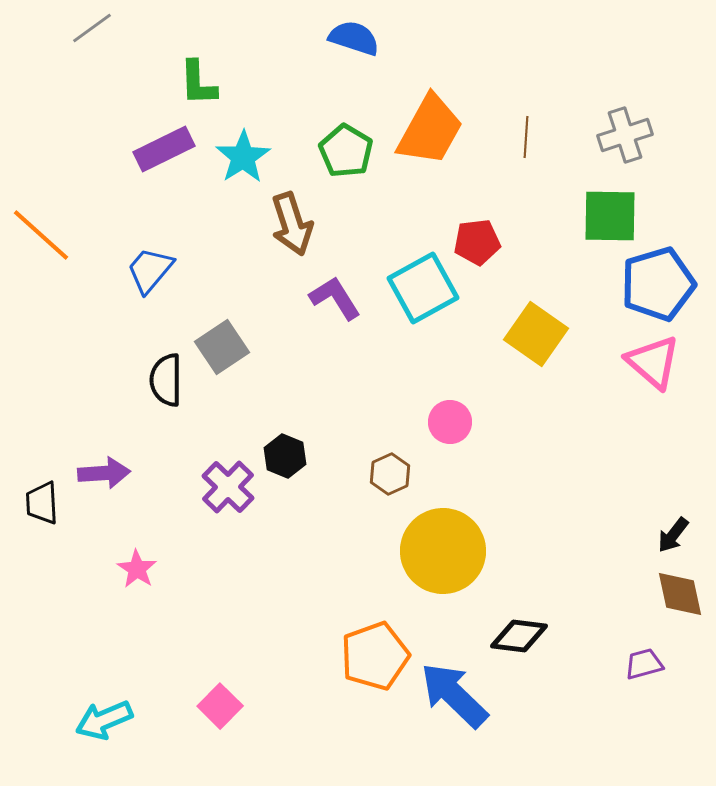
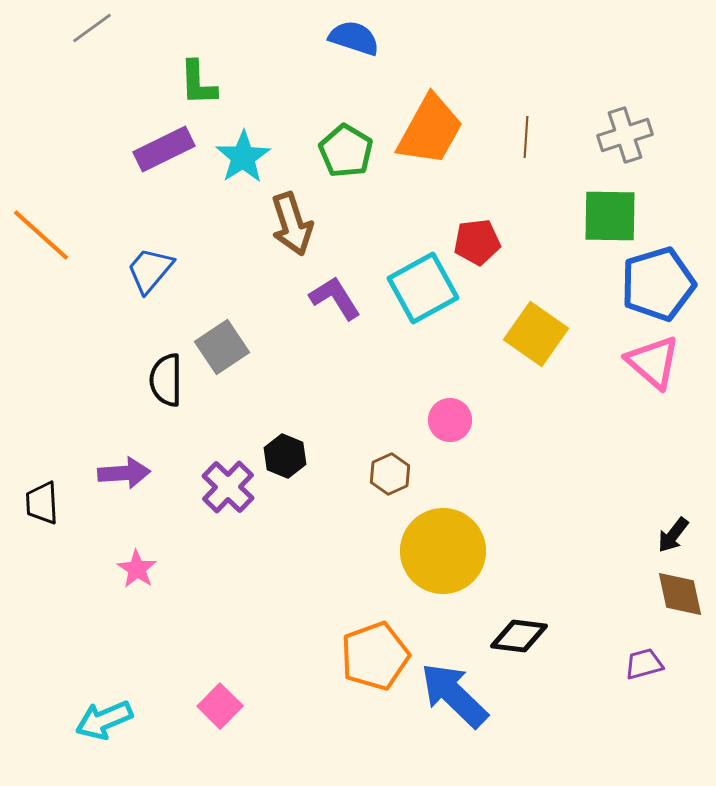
pink circle: moved 2 px up
purple arrow: moved 20 px right
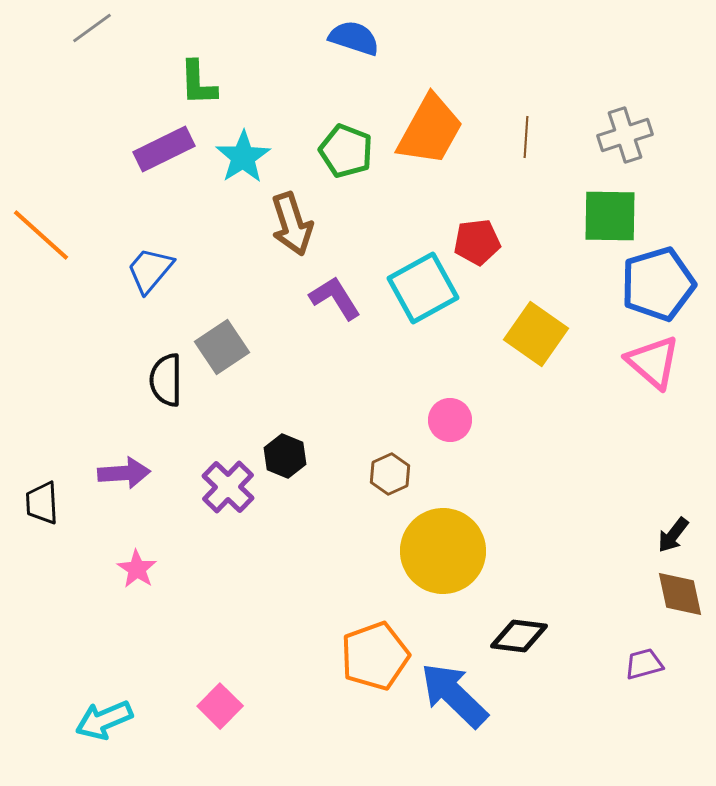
green pentagon: rotated 10 degrees counterclockwise
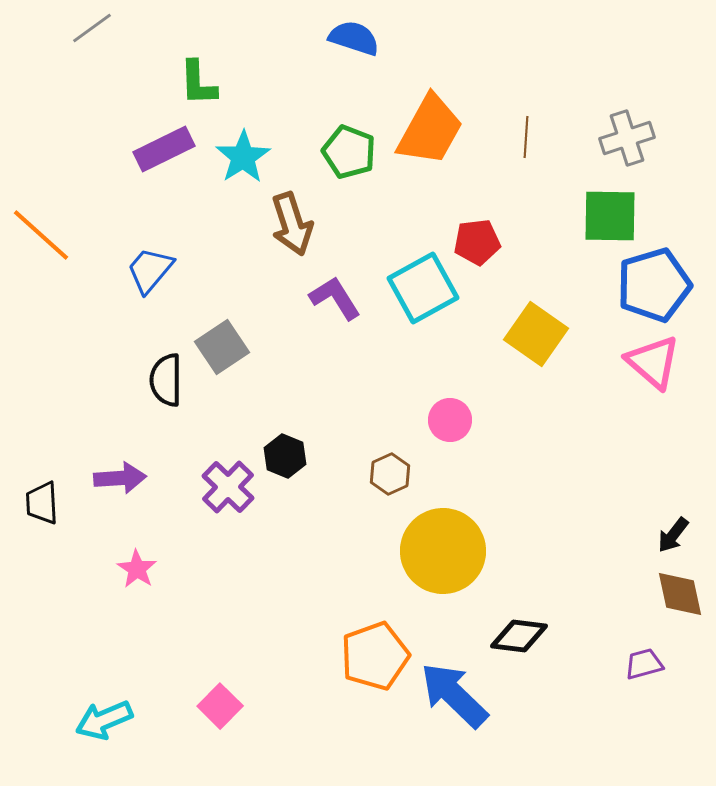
gray cross: moved 2 px right, 3 px down
green pentagon: moved 3 px right, 1 px down
blue pentagon: moved 4 px left, 1 px down
purple arrow: moved 4 px left, 5 px down
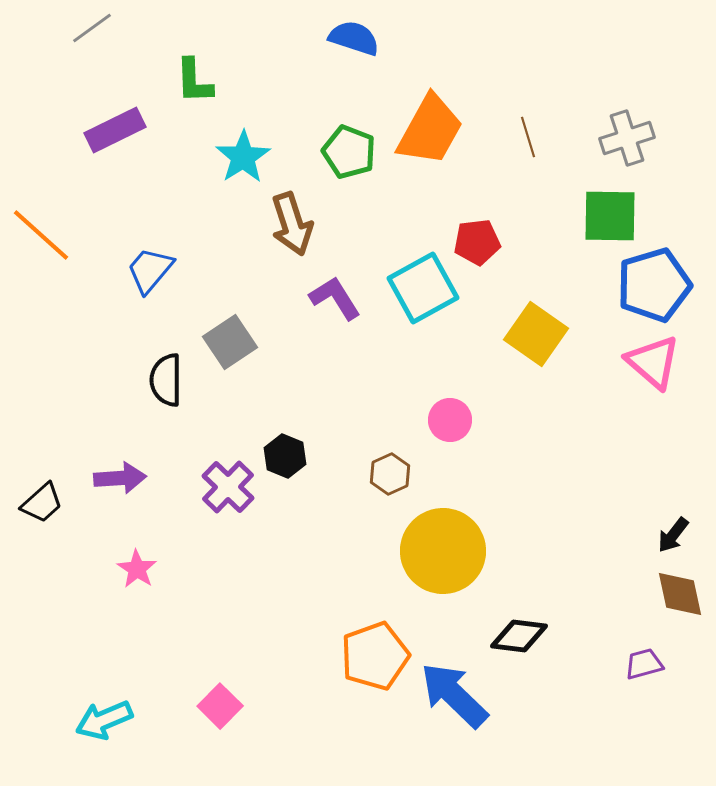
green L-shape: moved 4 px left, 2 px up
brown line: moved 2 px right; rotated 21 degrees counterclockwise
purple rectangle: moved 49 px left, 19 px up
gray square: moved 8 px right, 5 px up
black trapezoid: rotated 129 degrees counterclockwise
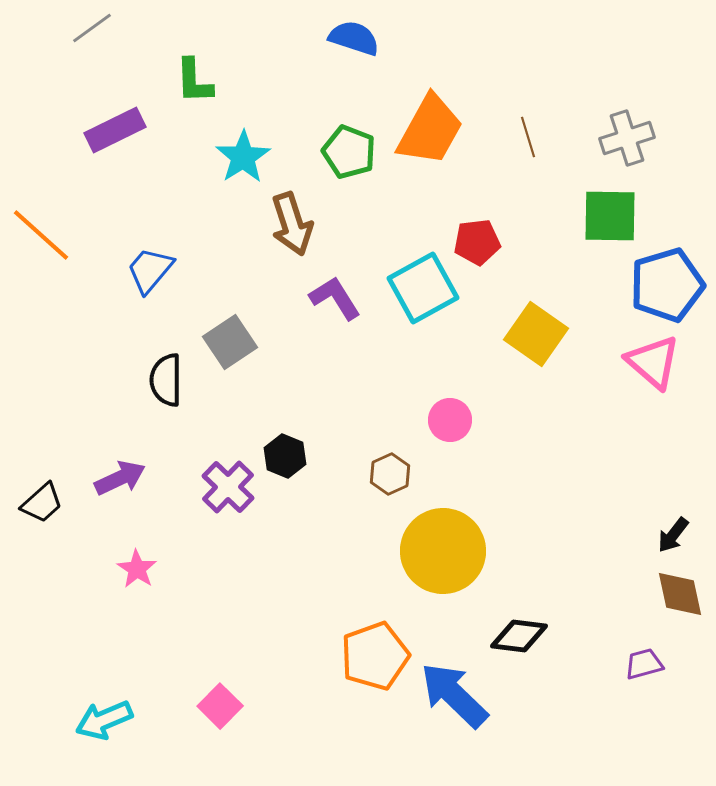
blue pentagon: moved 13 px right
purple arrow: rotated 21 degrees counterclockwise
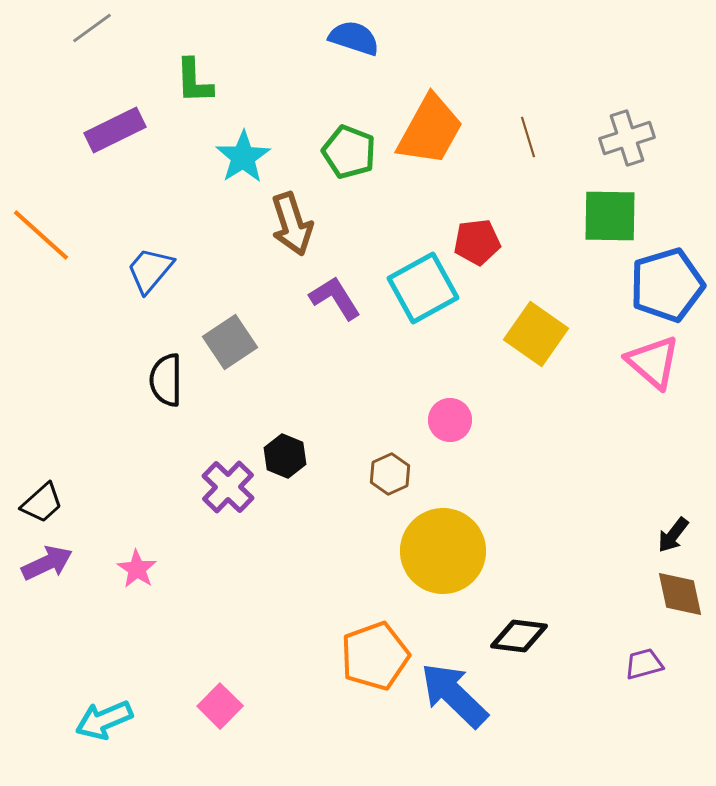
purple arrow: moved 73 px left, 85 px down
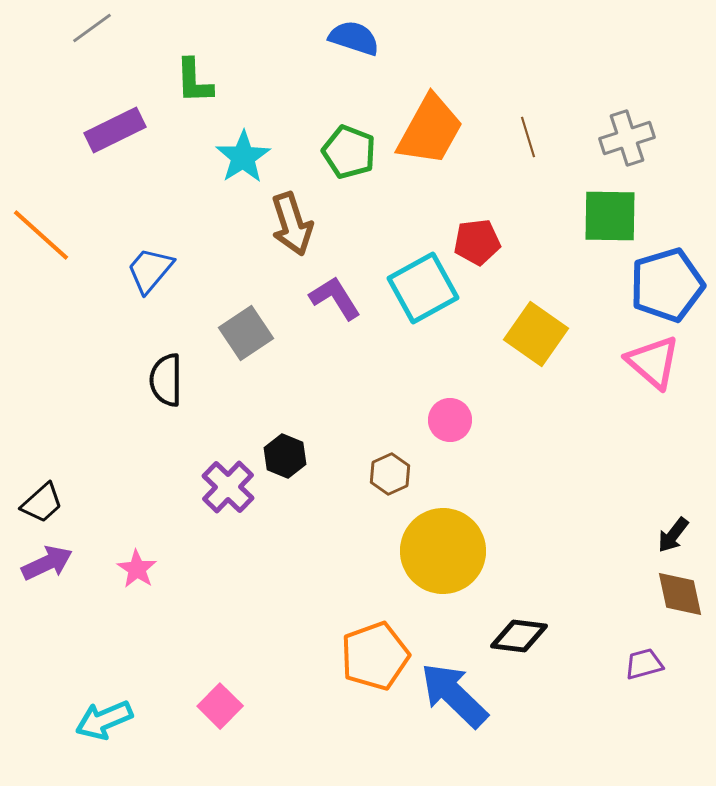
gray square: moved 16 px right, 9 px up
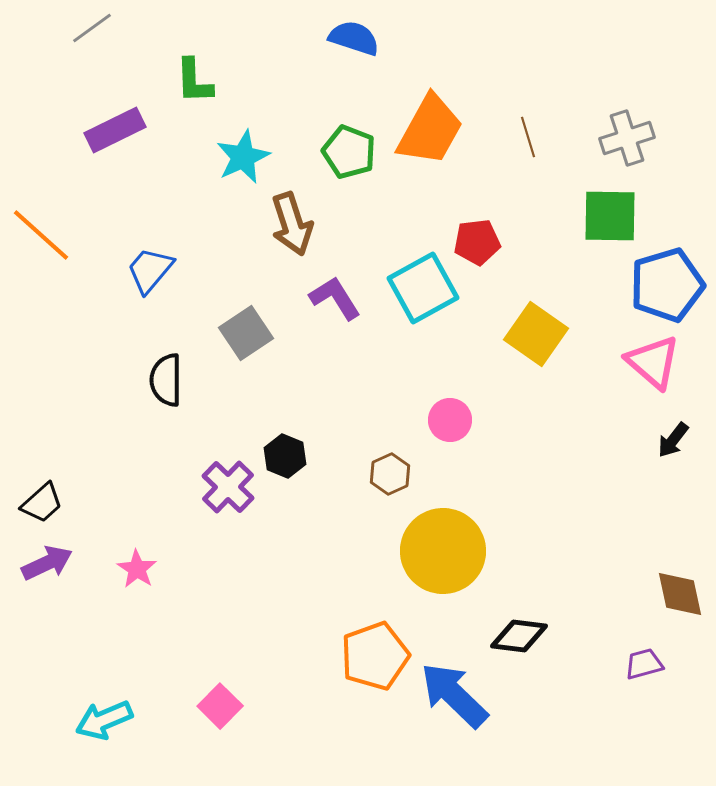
cyan star: rotated 8 degrees clockwise
black arrow: moved 95 px up
